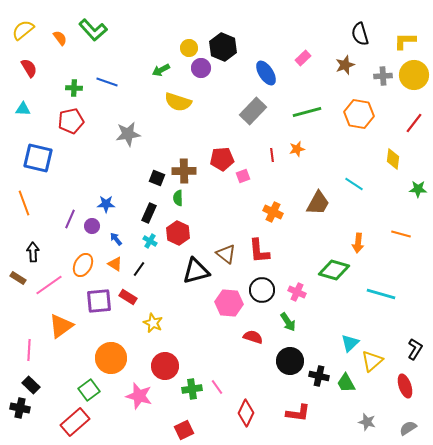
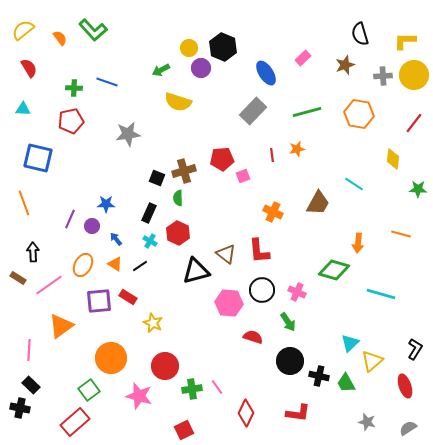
brown cross at (184, 171): rotated 15 degrees counterclockwise
black line at (139, 269): moved 1 px right, 3 px up; rotated 21 degrees clockwise
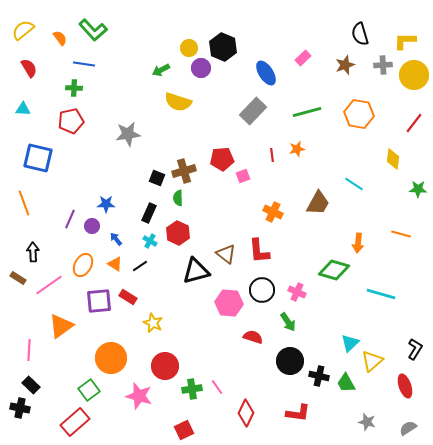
gray cross at (383, 76): moved 11 px up
blue line at (107, 82): moved 23 px left, 18 px up; rotated 10 degrees counterclockwise
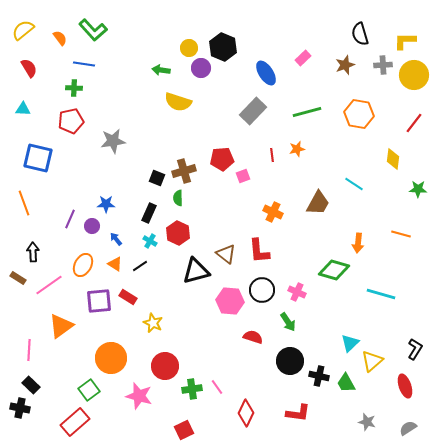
green arrow at (161, 70): rotated 36 degrees clockwise
gray star at (128, 134): moved 15 px left, 7 px down
pink hexagon at (229, 303): moved 1 px right, 2 px up
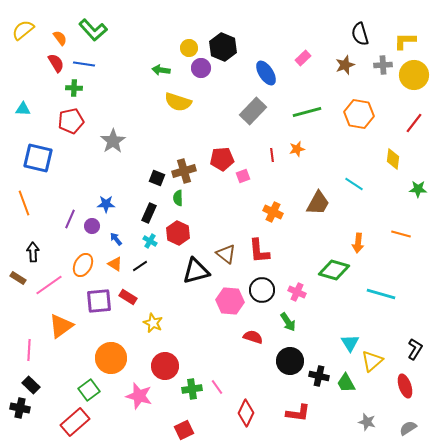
red semicircle at (29, 68): moved 27 px right, 5 px up
gray star at (113, 141): rotated 25 degrees counterclockwise
cyan triangle at (350, 343): rotated 18 degrees counterclockwise
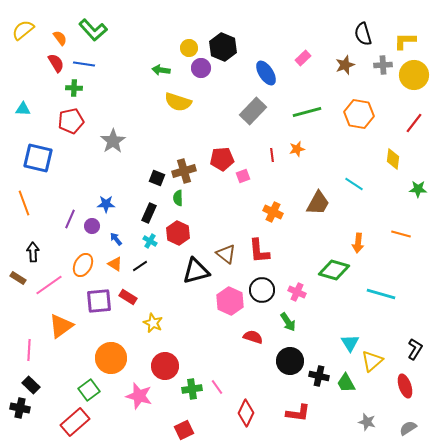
black semicircle at (360, 34): moved 3 px right
pink hexagon at (230, 301): rotated 20 degrees clockwise
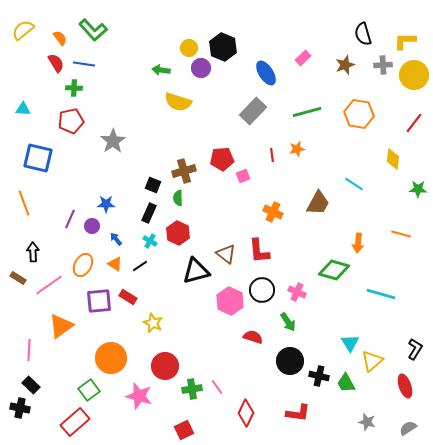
black square at (157, 178): moved 4 px left, 7 px down
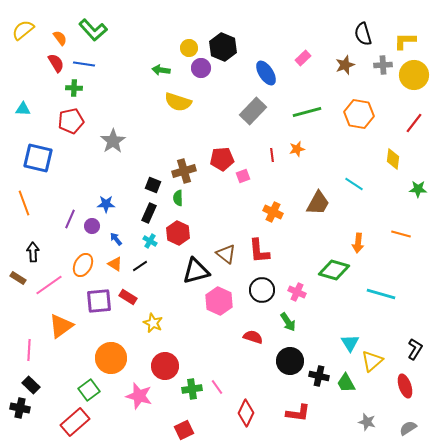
pink hexagon at (230, 301): moved 11 px left
